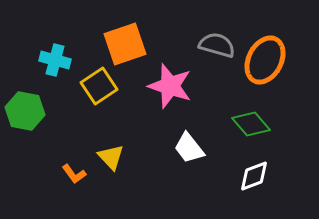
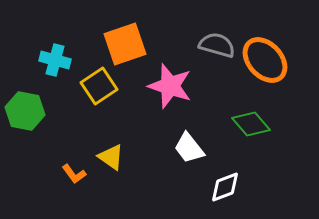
orange ellipse: rotated 69 degrees counterclockwise
yellow triangle: rotated 12 degrees counterclockwise
white diamond: moved 29 px left, 11 px down
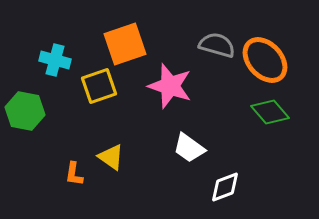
yellow square: rotated 15 degrees clockwise
green diamond: moved 19 px right, 12 px up
white trapezoid: rotated 16 degrees counterclockwise
orange L-shape: rotated 45 degrees clockwise
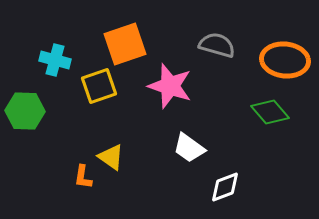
orange ellipse: moved 20 px right; rotated 42 degrees counterclockwise
green hexagon: rotated 9 degrees counterclockwise
orange L-shape: moved 9 px right, 3 px down
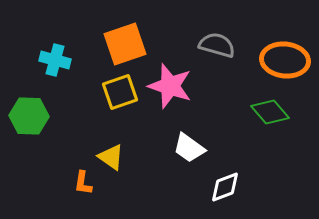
yellow square: moved 21 px right, 6 px down
green hexagon: moved 4 px right, 5 px down
orange L-shape: moved 6 px down
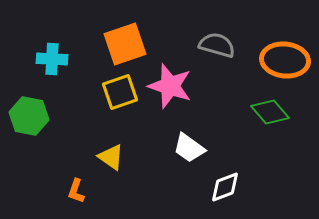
cyan cross: moved 3 px left, 1 px up; rotated 12 degrees counterclockwise
green hexagon: rotated 9 degrees clockwise
orange L-shape: moved 7 px left, 8 px down; rotated 10 degrees clockwise
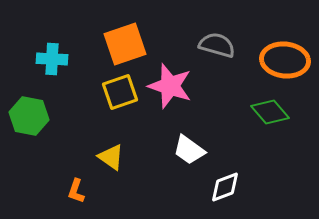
white trapezoid: moved 2 px down
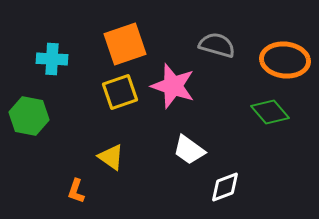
pink star: moved 3 px right
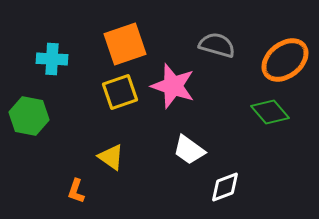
orange ellipse: rotated 45 degrees counterclockwise
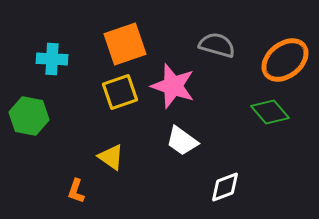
white trapezoid: moved 7 px left, 9 px up
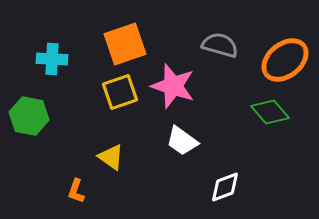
gray semicircle: moved 3 px right
